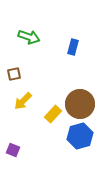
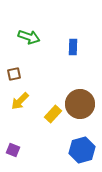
blue rectangle: rotated 14 degrees counterclockwise
yellow arrow: moved 3 px left
blue hexagon: moved 2 px right, 14 px down
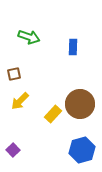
purple square: rotated 24 degrees clockwise
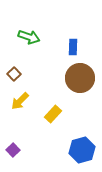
brown square: rotated 32 degrees counterclockwise
brown circle: moved 26 px up
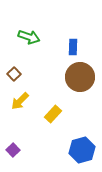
brown circle: moved 1 px up
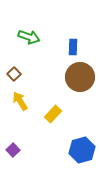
yellow arrow: rotated 102 degrees clockwise
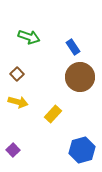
blue rectangle: rotated 35 degrees counterclockwise
brown square: moved 3 px right
yellow arrow: moved 2 px left, 1 px down; rotated 138 degrees clockwise
